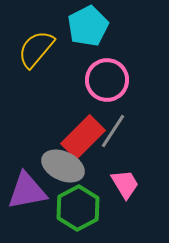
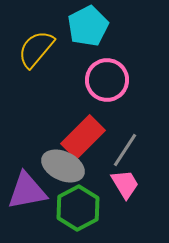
gray line: moved 12 px right, 19 px down
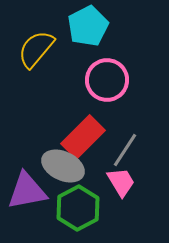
pink trapezoid: moved 4 px left, 2 px up
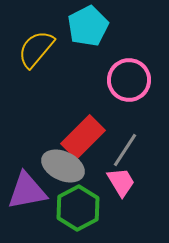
pink circle: moved 22 px right
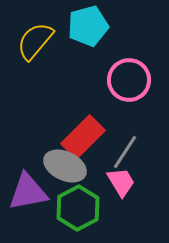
cyan pentagon: rotated 12 degrees clockwise
yellow semicircle: moved 1 px left, 8 px up
gray line: moved 2 px down
gray ellipse: moved 2 px right
purple triangle: moved 1 px right, 1 px down
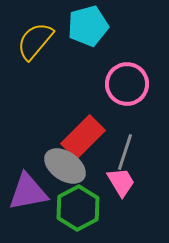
pink circle: moved 2 px left, 4 px down
gray line: rotated 15 degrees counterclockwise
gray ellipse: rotated 9 degrees clockwise
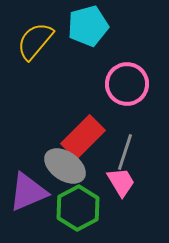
purple triangle: rotated 12 degrees counterclockwise
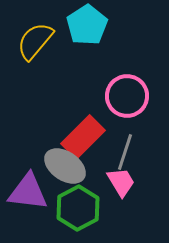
cyan pentagon: moved 1 px left, 1 px up; rotated 18 degrees counterclockwise
pink circle: moved 12 px down
purple triangle: rotated 30 degrees clockwise
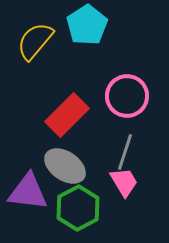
red rectangle: moved 16 px left, 22 px up
pink trapezoid: moved 3 px right
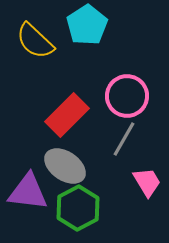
yellow semicircle: rotated 87 degrees counterclockwise
gray line: moved 1 px left, 13 px up; rotated 12 degrees clockwise
pink trapezoid: moved 23 px right
